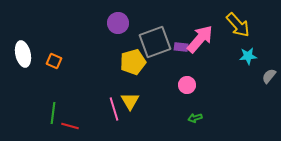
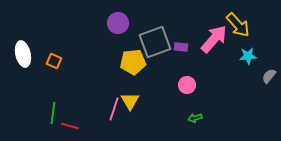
pink arrow: moved 14 px right
yellow pentagon: rotated 10 degrees clockwise
pink line: rotated 35 degrees clockwise
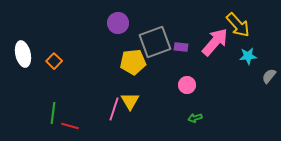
pink arrow: moved 1 px right, 3 px down
orange square: rotated 21 degrees clockwise
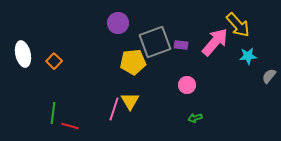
purple rectangle: moved 2 px up
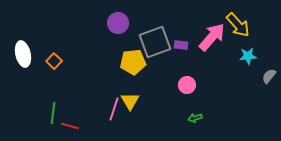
pink arrow: moved 3 px left, 5 px up
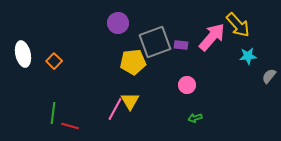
pink line: moved 1 px right; rotated 10 degrees clockwise
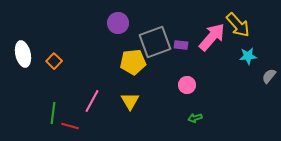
pink line: moved 23 px left, 8 px up
